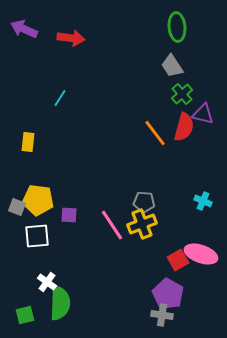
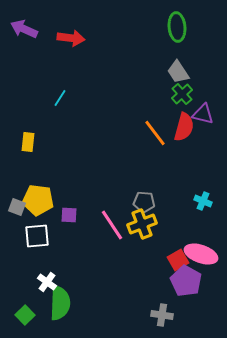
gray trapezoid: moved 6 px right, 6 px down
purple pentagon: moved 18 px right, 13 px up
green square: rotated 30 degrees counterclockwise
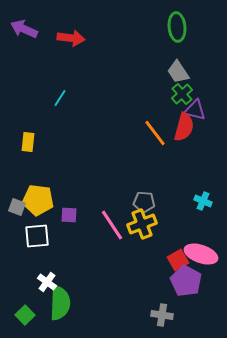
purple triangle: moved 8 px left, 4 px up
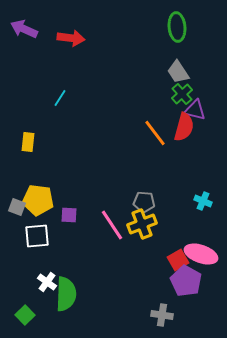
green semicircle: moved 6 px right, 9 px up
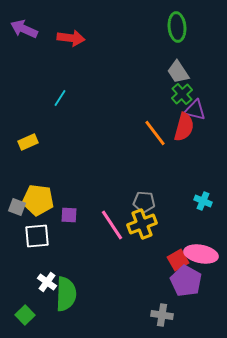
yellow rectangle: rotated 60 degrees clockwise
pink ellipse: rotated 8 degrees counterclockwise
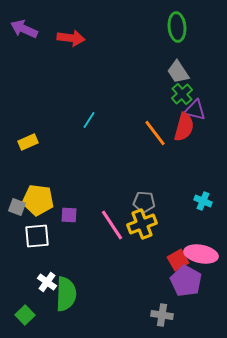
cyan line: moved 29 px right, 22 px down
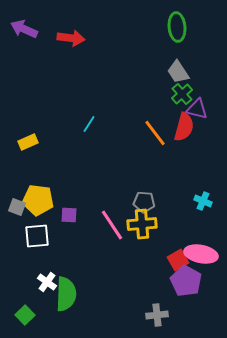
purple triangle: moved 2 px right, 1 px up
cyan line: moved 4 px down
yellow cross: rotated 16 degrees clockwise
gray cross: moved 5 px left; rotated 15 degrees counterclockwise
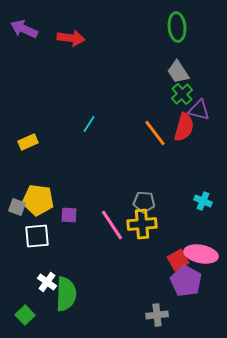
purple triangle: moved 2 px right, 1 px down
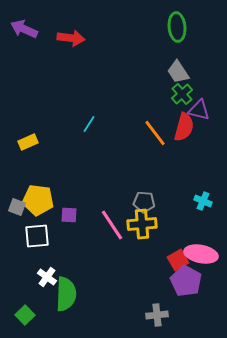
white cross: moved 5 px up
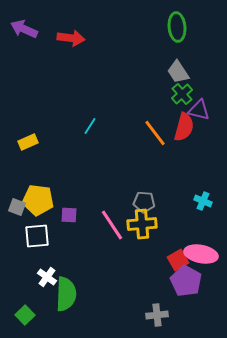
cyan line: moved 1 px right, 2 px down
